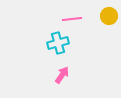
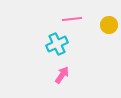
yellow circle: moved 9 px down
cyan cross: moved 1 px left, 1 px down; rotated 10 degrees counterclockwise
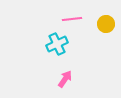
yellow circle: moved 3 px left, 1 px up
pink arrow: moved 3 px right, 4 px down
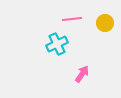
yellow circle: moved 1 px left, 1 px up
pink arrow: moved 17 px right, 5 px up
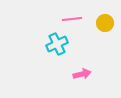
pink arrow: rotated 42 degrees clockwise
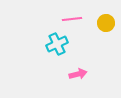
yellow circle: moved 1 px right
pink arrow: moved 4 px left
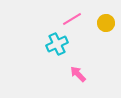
pink line: rotated 24 degrees counterclockwise
pink arrow: rotated 120 degrees counterclockwise
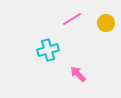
cyan cross: moved 9 px left, 6 px down; rotated 10 degrees clockwise
